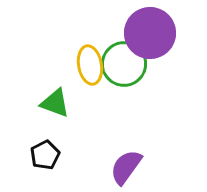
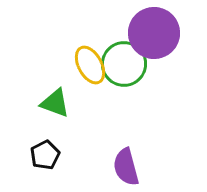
purple circle: moved 4 px right
yellow ellipse: rotated 18 degrees counterclockwise
purple semicircle: rotated 51 degrees counterclockwise
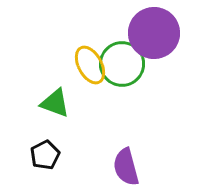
green circle: moved 2 px left
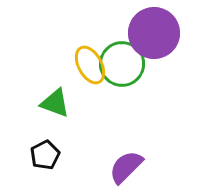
purple semicircle: rotated 60 degrees clockwise
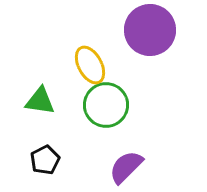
purple circle: moved 4 px left, 3 px up
green circle: moved 16 px left, 41 px down
green triangle: moved 15 px left, 2 px up; rotated 12 degrees counterclockwise
black pentagon: moved 5 px down
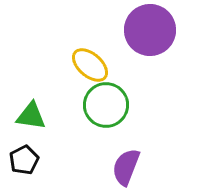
yellow ellipse: rotated 21 degrees counterclockwise
green triangle: moved 9 px left, 15 px down
black pentagon: moved 21 px left
purple semicircle: rotated 24 degrees counterclockwise
